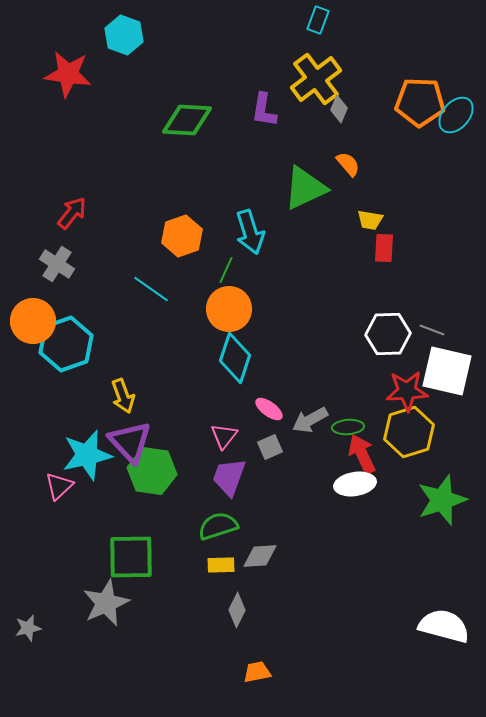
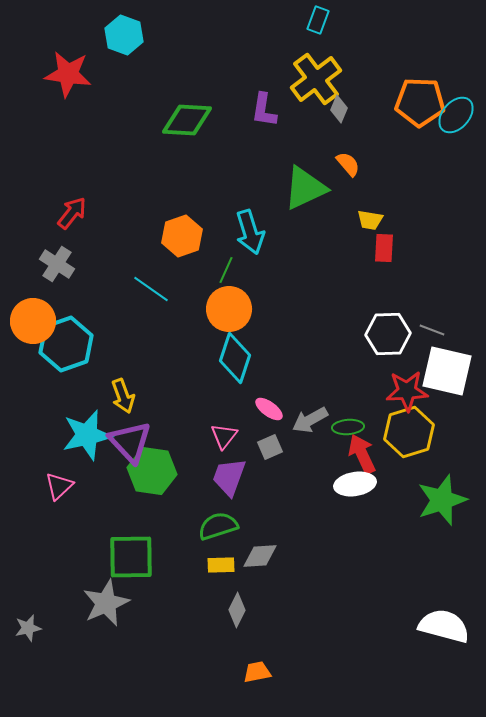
cyan star at (87, 455): moved 20 px up
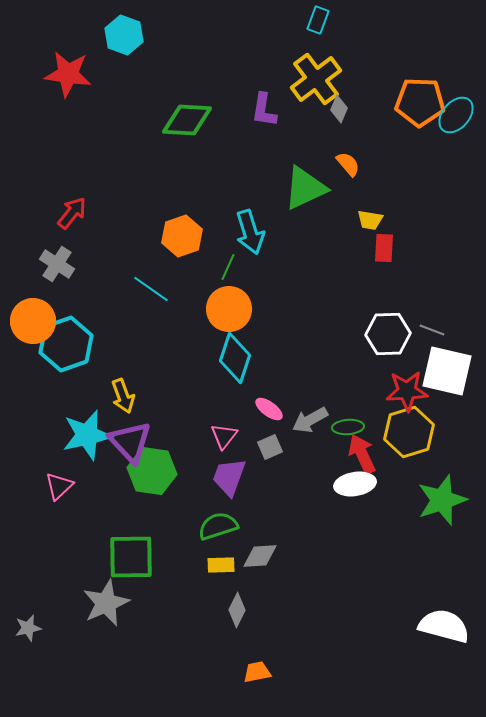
green line at (226, 270): moved 2 px right, 3 px up
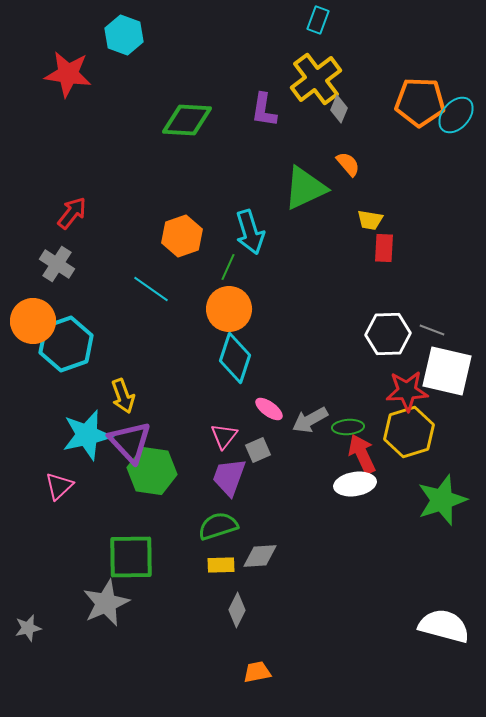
gray square at (270, 447): moved 12 px left, 3 px down
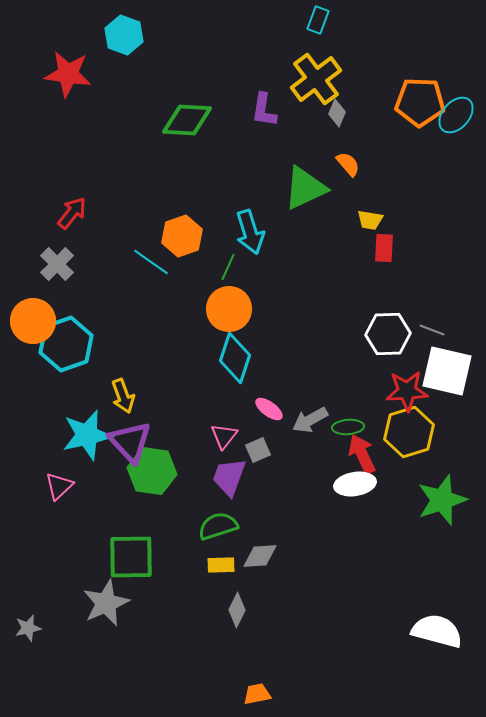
gray diamond at (339, 109): moved 2 px left, 4 px down
gray cross at (57, 264): rotated 12 degrees clockwise
cyan line at (151, 289): moved 27 px up
white semicircle at (444, 626): moved 7 px left, 5 px down
orange trapezoid at (257, 672): moved 22 px down
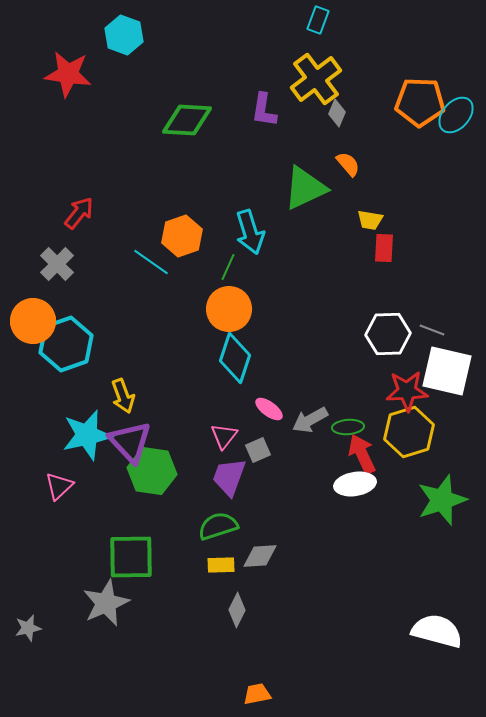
red arrow at (72, 213): moved 7 px right
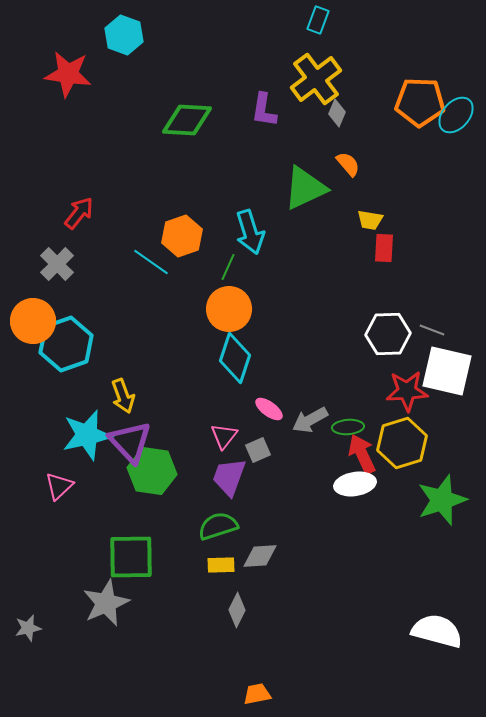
yellow hexagon at (409, 432): moved 7 px left, 11 px down
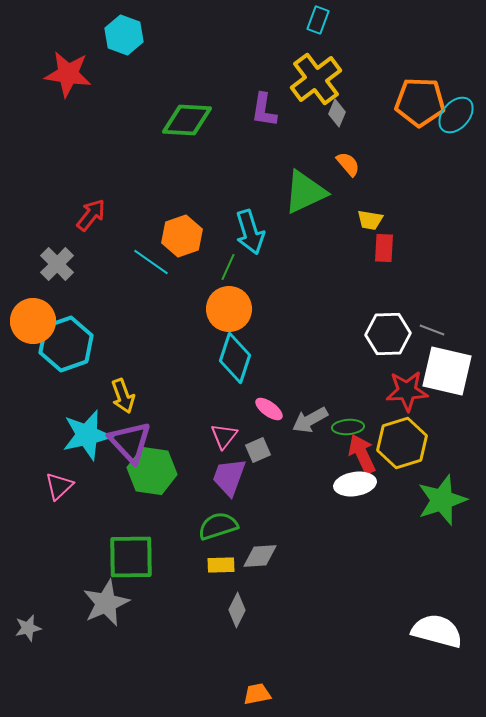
green triangle at (305, 188): moved 4 px down
red arrow at (79, 213): moved 12 px right, 2 px down
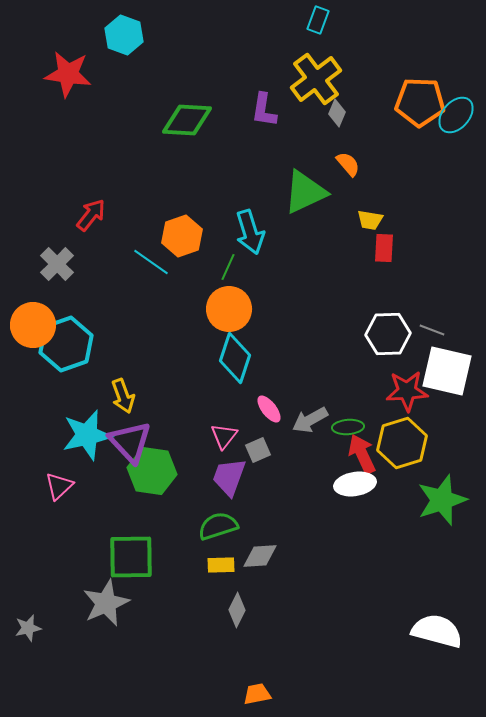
orange circle at (33, 321): moved 4 px down
pink ellipse at (269, 409): rotated 16 degrees clockwise
